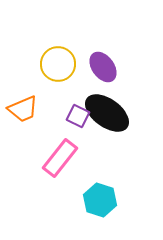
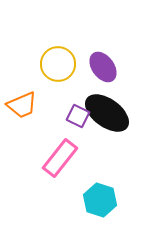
orange trapezoid: moved 1 px left, 4 px up
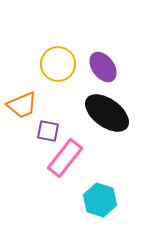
purple square: moved 30 px left, 15 px down; rotated 15 degrees counterclockwise
pink rectangle: moved 5 px right
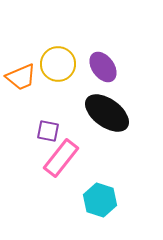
orange trapezoid: moved 1 px left, 28 px up
pink rectangle: moved 4 px left
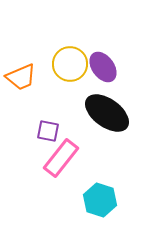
yellow circle: moved 12 px right
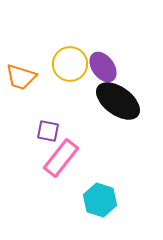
orange trapezoid: rotated 40 degrees clockwise
black ellipse: moved 11 px right, 12 px up
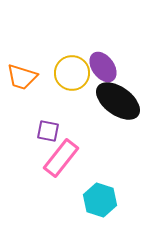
yellow circle: moved 2 px right, 9 px down
orange trapezoid: moved 1 px right
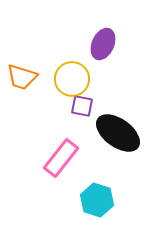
purple ellipse: moved 23 px up; rotated 60 degrees clockwise
yellow circle: moved 6 px down
black ellipse: moved 32 px down
purple square: moved 34 px right, 25 px up
cyan hexagon: moved 3 px left
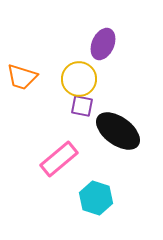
yellow circle: moved 7 px right
black ellipse: moved 2 px up
pink rectangle: moved 2 px left, 1 px down; rotated 12 degrees clockwise
cyan hexagon: moved 1 px left, 2 px up
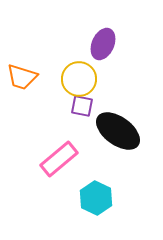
cyan hexagon: rotated 8 degrees clockwise
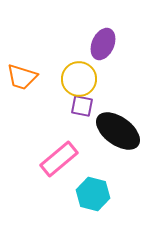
cyan hexagon: moved 3 px left, 4 px up; rotated 12 degrees counterclockwise
